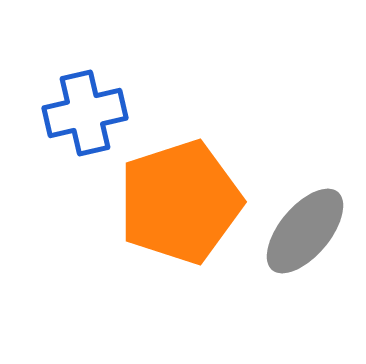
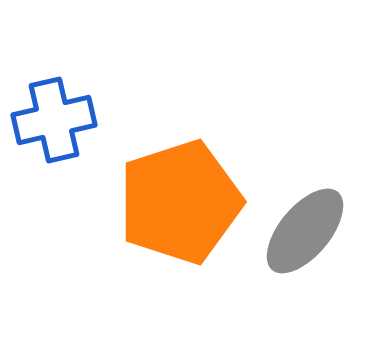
blue cross: moved 31 px left, 7 px down
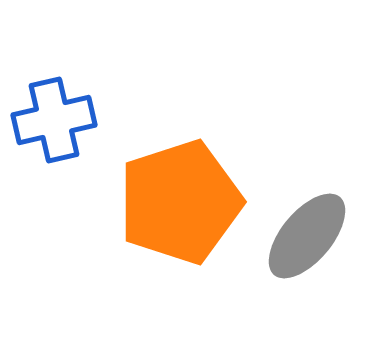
gray ellipse: moved 2 px right, 5 px down
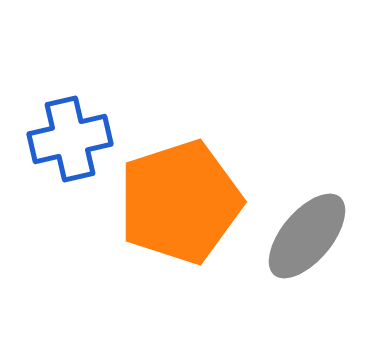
blue cross: moved 16 px right, 19 px down
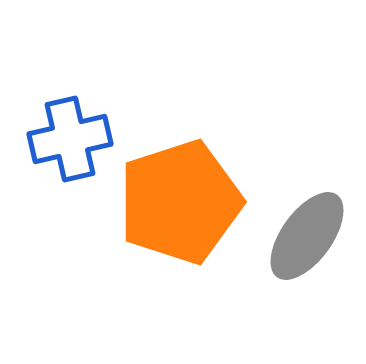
gray ellipse: rotated 4 degrees counterclockwise
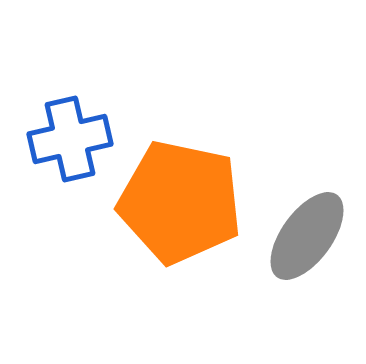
orange pentagon: rotated 30 degrees clockwise
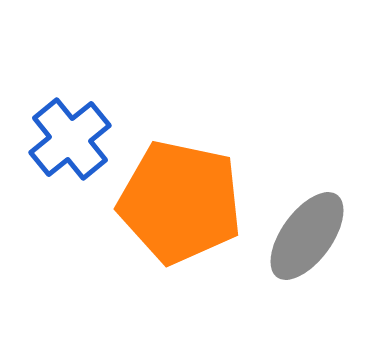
blue cross: rotated 26 degrees counterclockwise
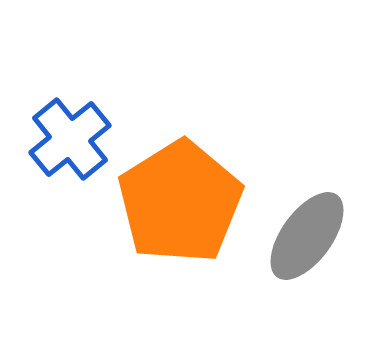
orange pentagon: rotated 28 degrees clockwise
